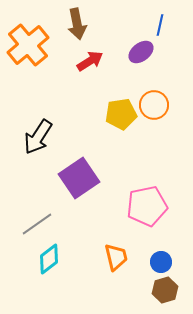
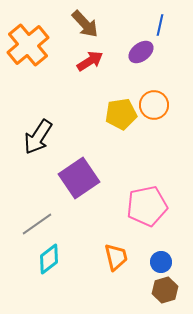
brown arrow: moved 8 px right; rotated 32 degrees counterclockwise
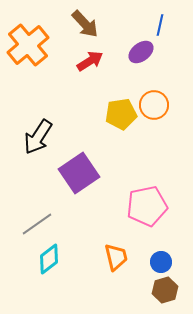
purple square: moved 5 px up
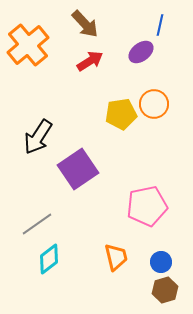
orange circle: moved 1 px up
purple square: moved 1 px left, 4 px up
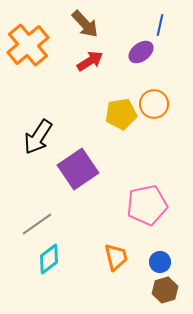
pink pentagon: moved 1 px up
blue circle: moved 1 px left
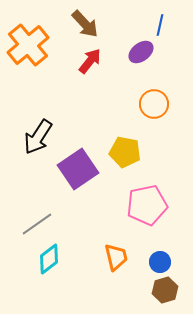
red arrow: rotated 20 degrees counterclockwise
yellow pentagon: moved 4 px right, 38 px down; rotated 20 degrees clockwise
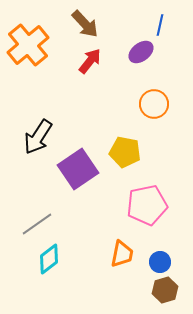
orange trapezoid: moved 6 px right, 3 px up; rotated 24 degrees clockwise
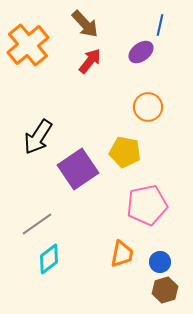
orange circle: moved 6 px left, 3 px down
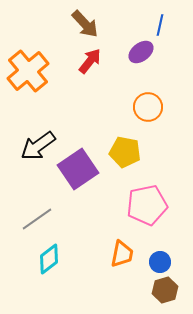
orange cross: moved 26 px down
black arrow: moved 9 px down; rotated 21 degrees clockwise
gray line: moved 5 px up
